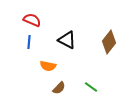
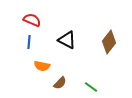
orange semicircle: moved 6 px left
brown semicircle: moved 1 px right, 5 px up
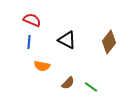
brown semicircle: moved 8 px right
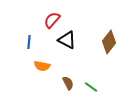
red semicircle: moved 20 px right; rotated 72 degrees counterclockwise
brown semicircle: rotated 72 degrees counterclockwise
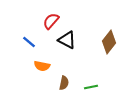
red semicircle: moved 1 px left, 1 px down
blue line: rotated 56 degrees counterclockwise
brown semicircle: moved 4 px left; rotated 40 degrees clockwise
green line: rotated 48 degrees counterclockwise
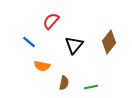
black triangle: moved 7 px right, 5 px down; rotated 42 degrees clockwise
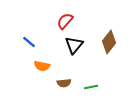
red semicircle: moved 14 px right
brown semicircle: rotated 72 degrees clockwise
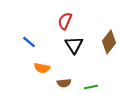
red semicircle: rotated 18 degrees counterclockwise
black triangle: rotated 12 degrees counterclockwise
orange semicircle: moved 2 px down
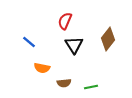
brown diamond: moved 1 px left, 3 px up
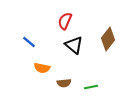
black triangle: rotated 18 degrees counterclockwise
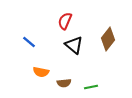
orange semicircle: moved 1 px left, 4 px down
